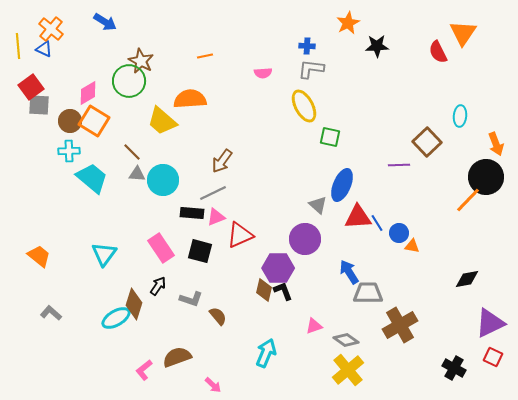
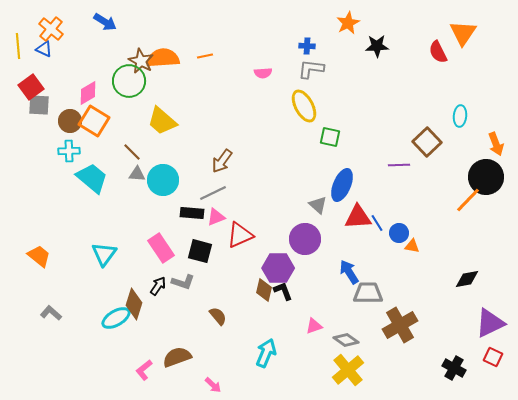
orange semicircle at (190, 99): moved 27 px left, 41 px up
gray L-shape at (191, 299): moved 8 px left, 17 px up
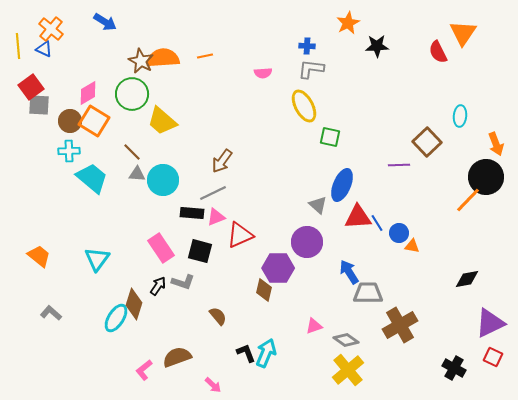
green circle at (129, 81): moved 3 px right, 13 px down
purple circle at (305, 239): moved 2 px right, 3 px down
cyan triangle at (104, 254): moved 7 px left, 5 px down
black L-shape at (283, 291): moved 37 px left, 62 px down
cyan ellipse at (116, 318): rotated 28 degrees counterclockwise
